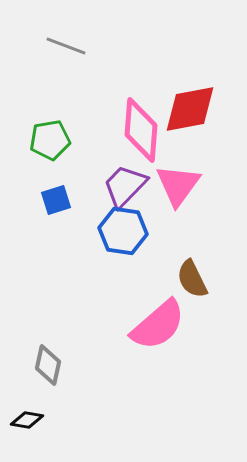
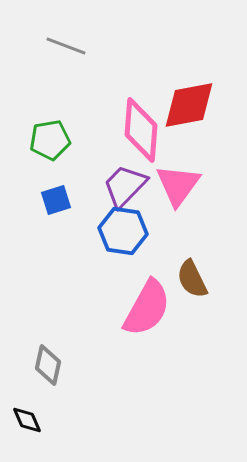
red diamond: moved 1 px left, 4 px up
pink semicircle: moved 11 px left, 17 px up; rotated 20 degrees counterclockwise
black diamond: rotated 56 degrees clockwise
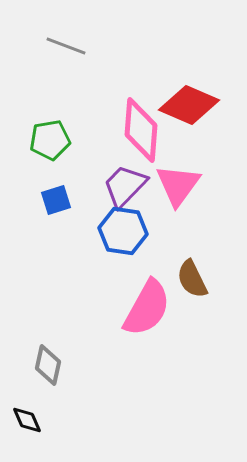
red diamond: rotated 34 degrees clockwise
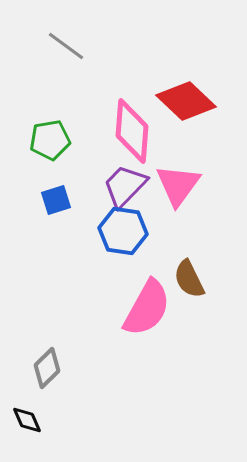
gray line: rotated 15 degrees clockwise
red diamond: moved 3 px left, 4 px up; rotated 20 degrees clockwise
pink diamond: moved 9 px left, 1 px down
brown semicircle: moved 3 px left
gray diamond: moved 1 px left, 3 px down; rotated 33 degrees clockwise
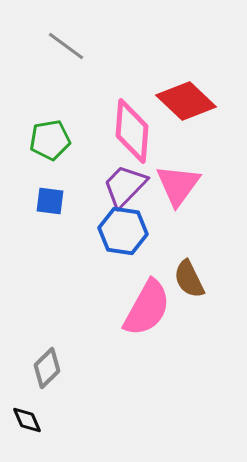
blue square: moved 6 px left, 1 px down; rotated 24 degrees clockwise
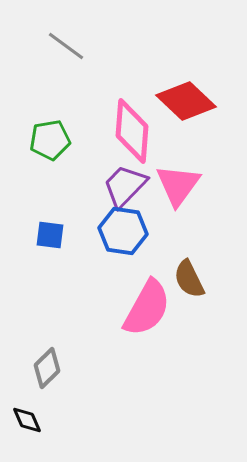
blue square: moved 34 px down
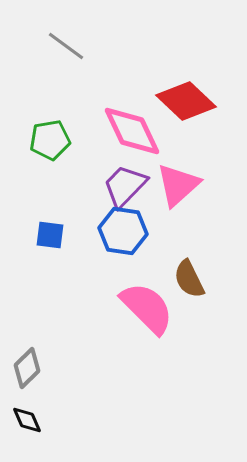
pink diamond: rotated 30 degrees counterclockwise
pink triangle: rotated 12 degrees clockwise
pink semicircle: rotated 74 degrees counterclockwise
gray diamond: moved 20 px left
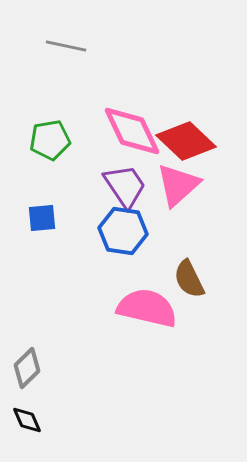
gray line: rotated 24 degrees counterclockwise
red diamond: moved 40 px down
purple trapezoid: rotated 102 degrees clockwise
blue square: moved 8 px left, 17 px up; rotated 12 degrees counterclockwise
pink semicircle: rotated 32 degrees counterclockwise
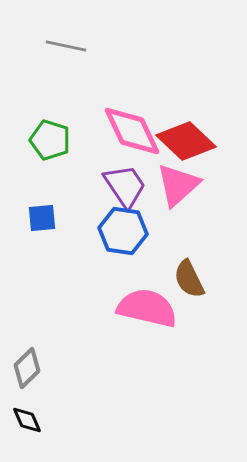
green pentagon: rotated 27 degrees clockwise
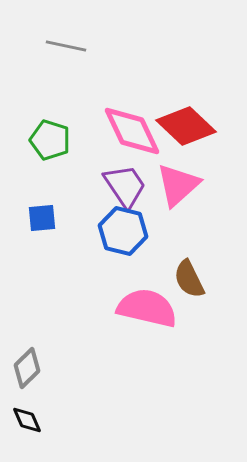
red diamond: moved 15 px up
blue hexagon: rotated 6 degrees clockwise
